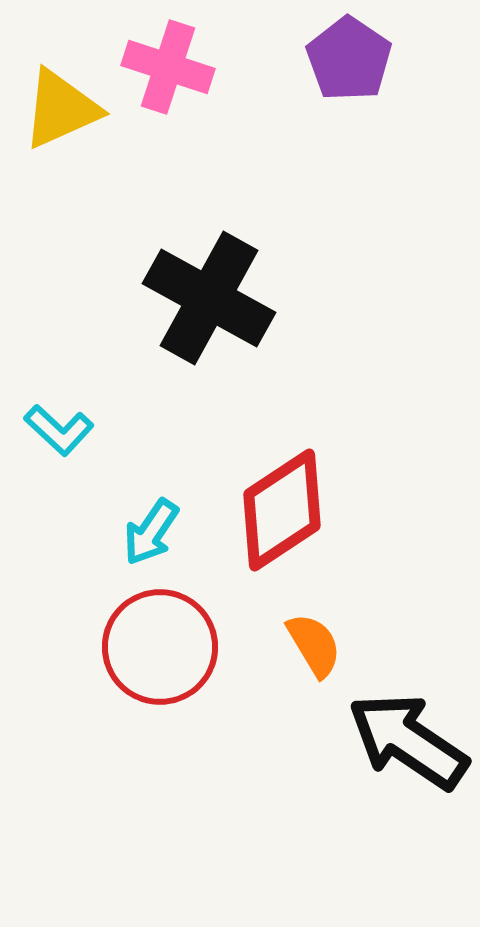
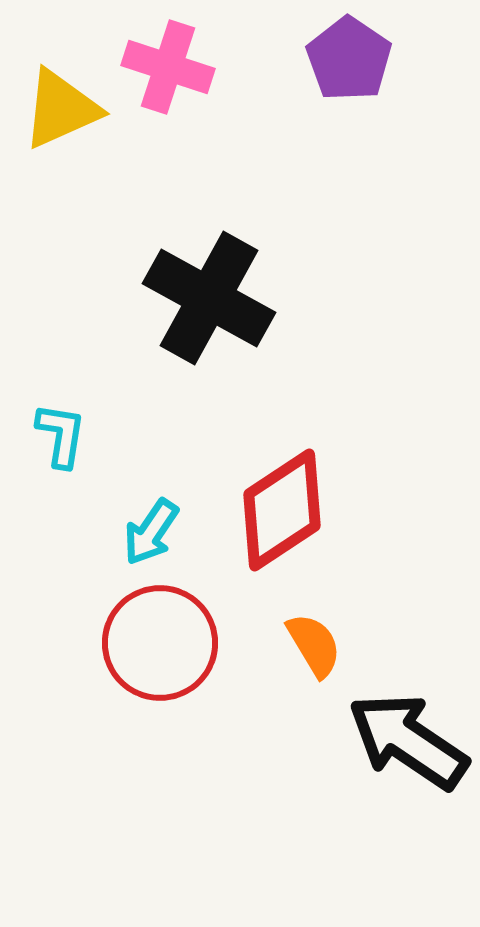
cyan L-shape: moved 2 px right, 5 px down; rotated 124 degrees counterclockwise
red circle: moved 4 px up
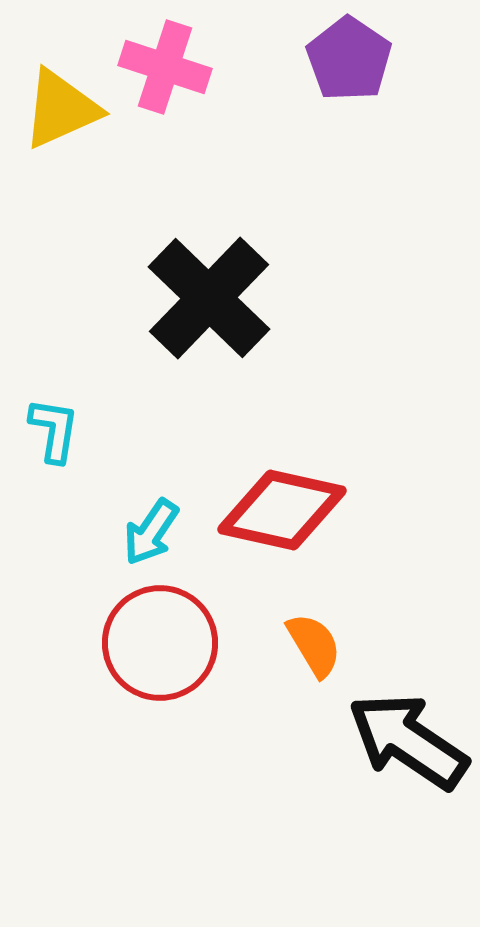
pink cross: moved 3 px left
black cross: rotated 15 degrees clockwise
cyan L-shape: moved 7 px left, 5 px up
red diamond: rotated 46 degrees clockwise
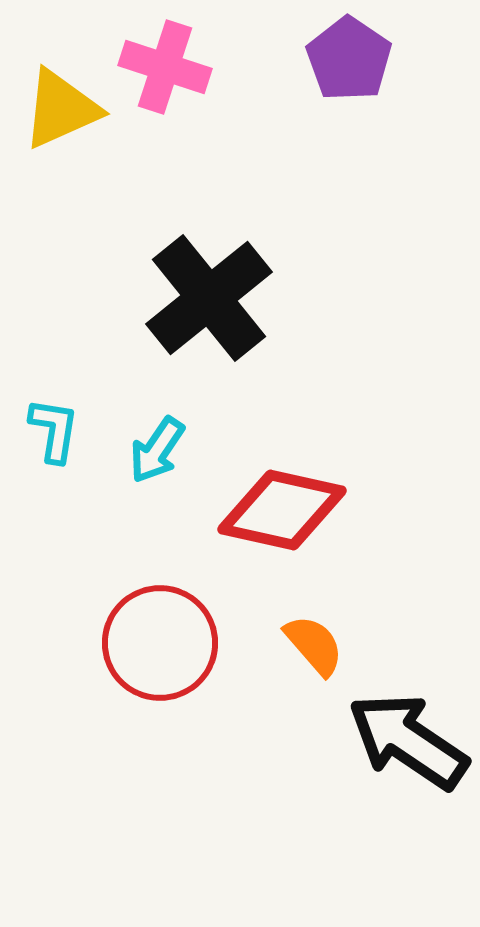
black cross: rotated 7 degrees clockwise
cyan arrow: moved 6 px right, 82 px up
orange semicircle: rotated 10 degrees counterclockwise
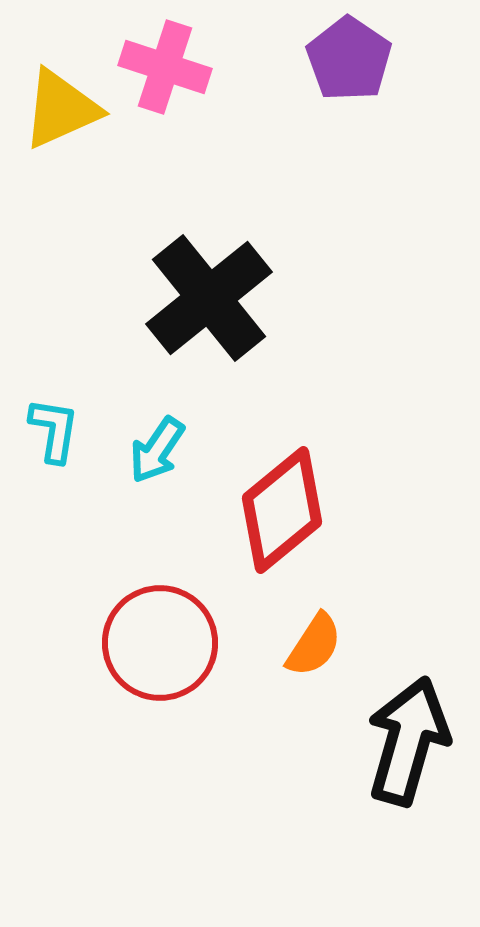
red diamond: rotated 52 degrees counterclockwise
orange semicircle: rotated 74 degrees clockwise
black arrow: rotated 72 degrees clockwise
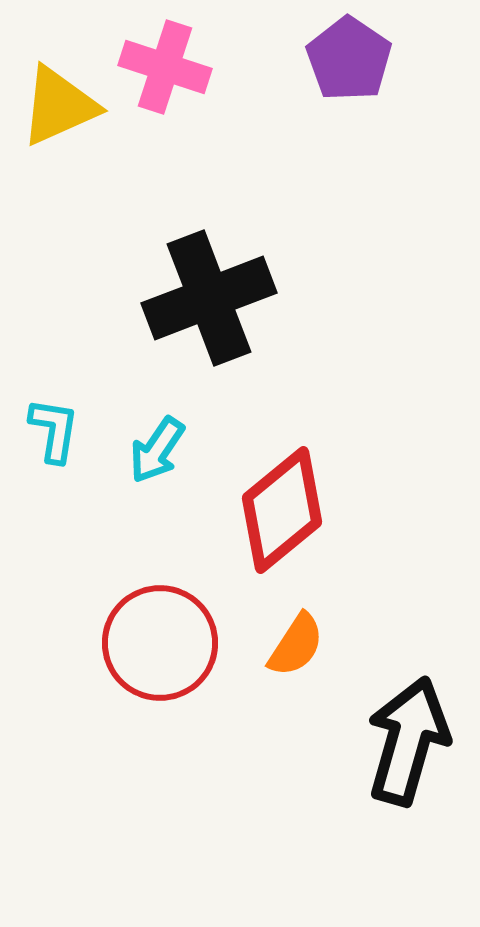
yellow triangle: moved 2 px left, 3 px up
black cross: rotated 18 degrees clockwise
orange semicircle: moved 18 px left
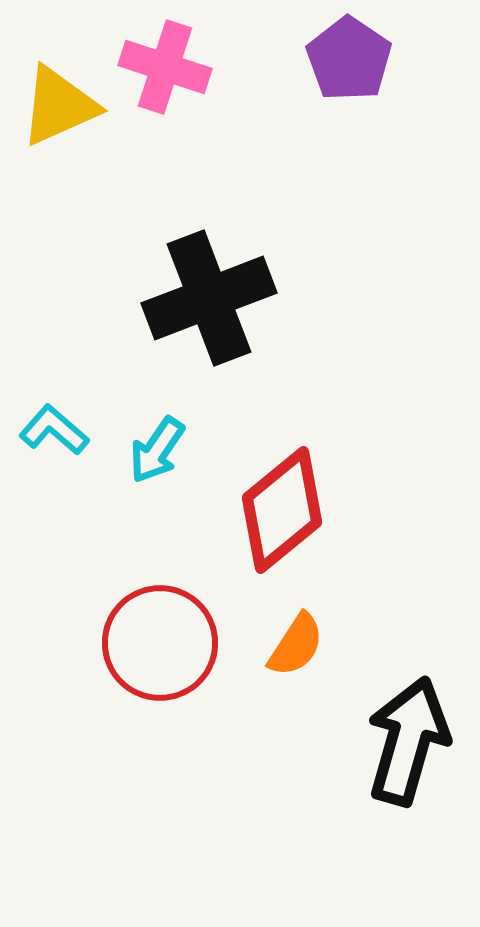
cyan L-shape: rotated 58 degrees counterclockwise
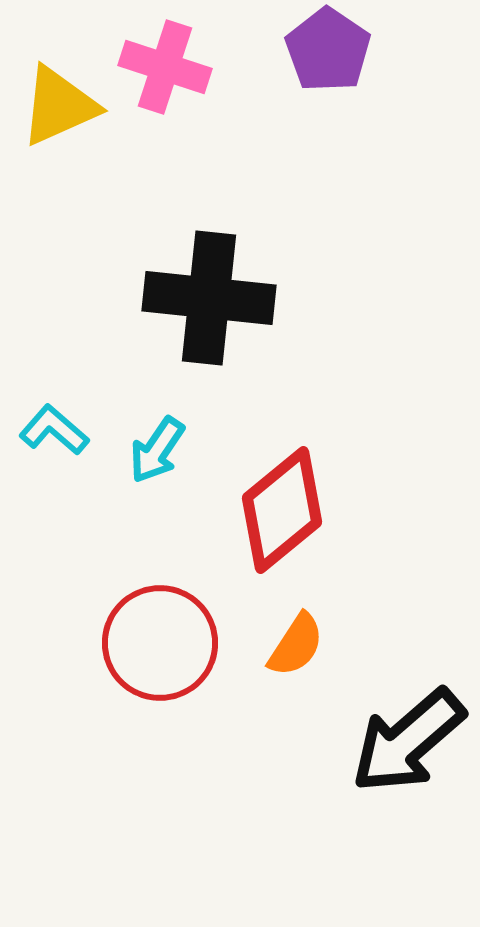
purple pentagon: moved 21 px left, 9 px up
black cross: rotated 27 degrees clockwise
black arrow: rotated 147 degrees counterclockwise
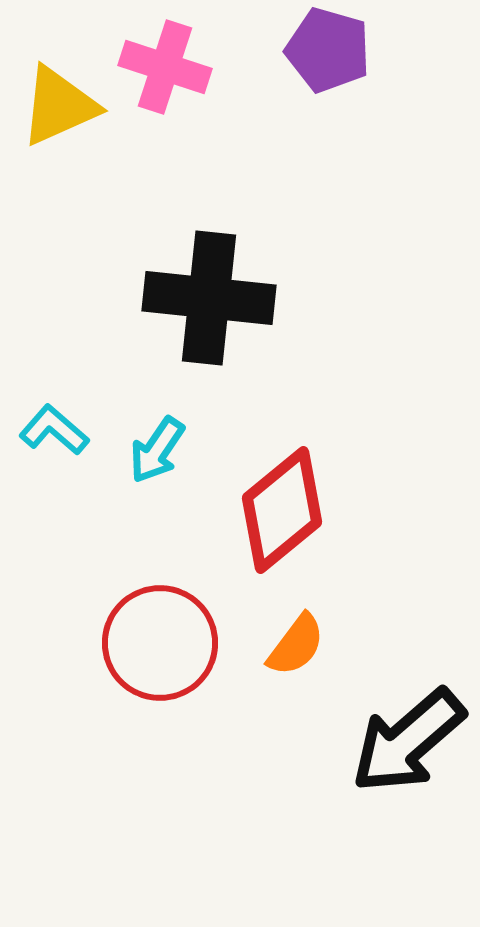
purple pentagon: rotated 18 degrees counterclockwise
orange semicircle: rotated 4 degrees clockwise
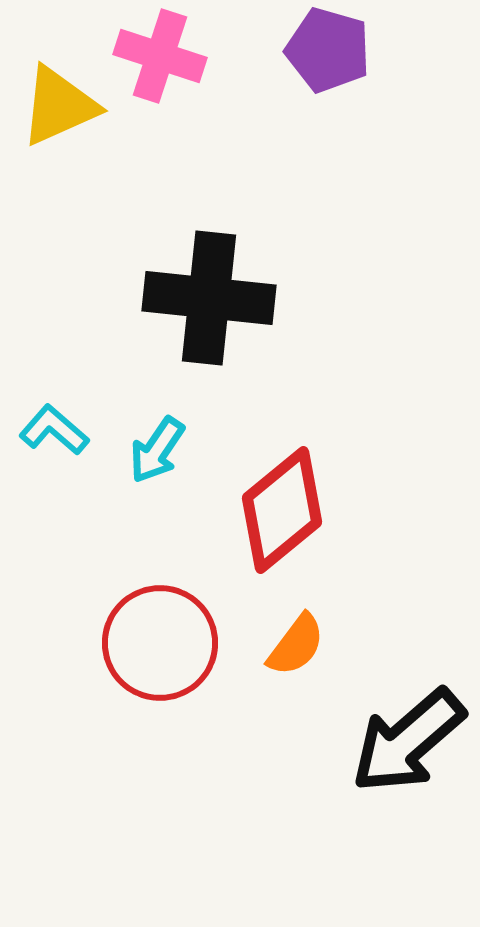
pink cross: moved 5 px left, 11 px up
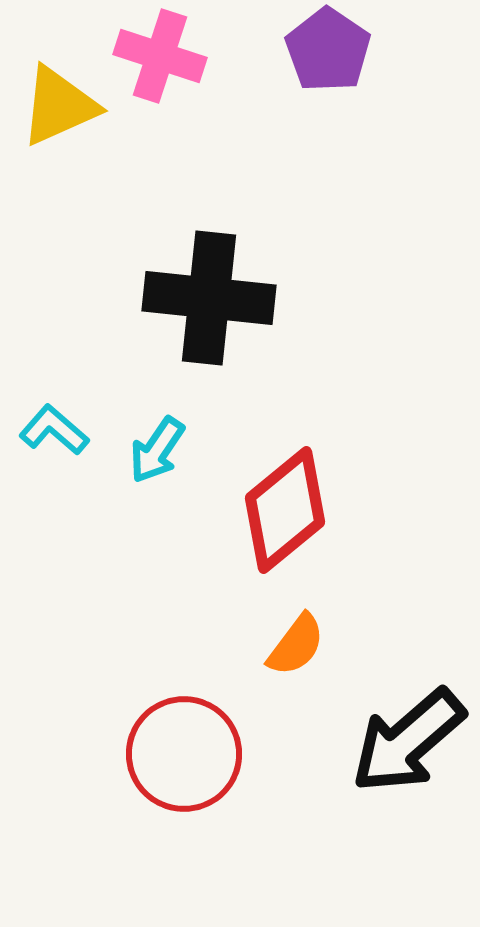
purple pentagon: rotated 18 degrees clockwise
red diamond: moved 3 px right
red circle: moved 24 px right, 111 px down
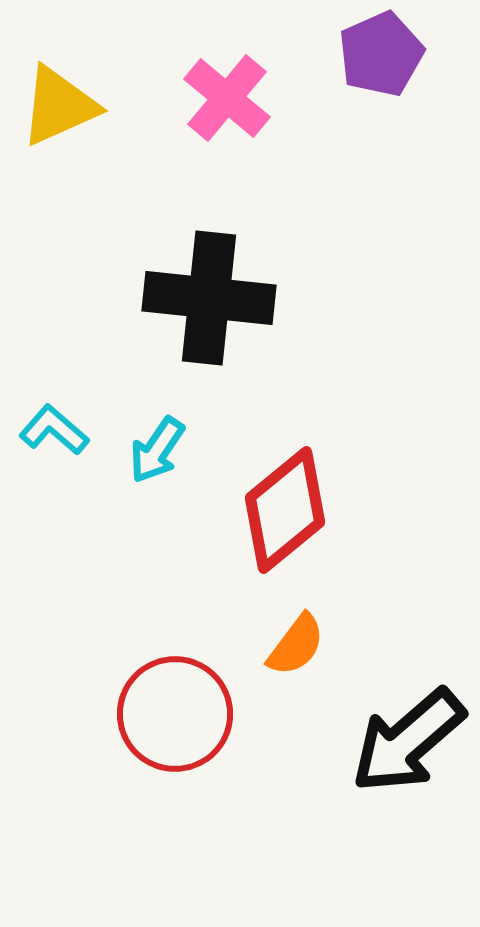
purple pentagon: moved 53 px right, 4 px down; rotated 14 degrees clockwise
pink cross: moved 67 px right, 42 px down; rotated 22 degrees clockwise
red circle: moved 9 px left, 40 px up
